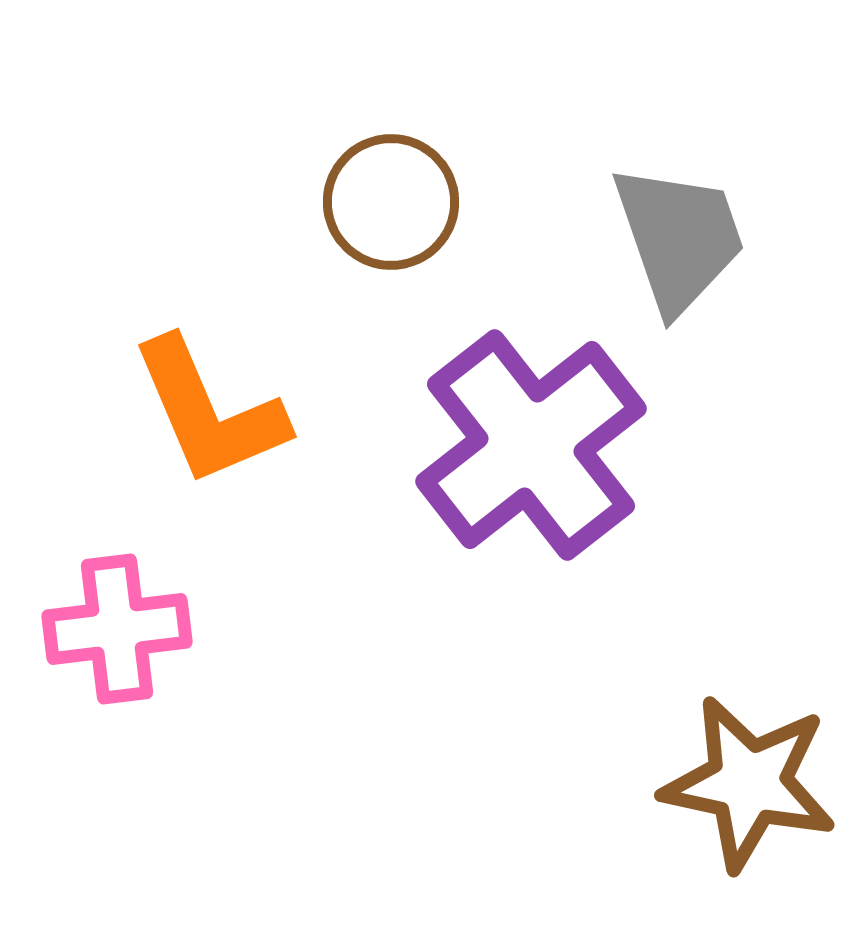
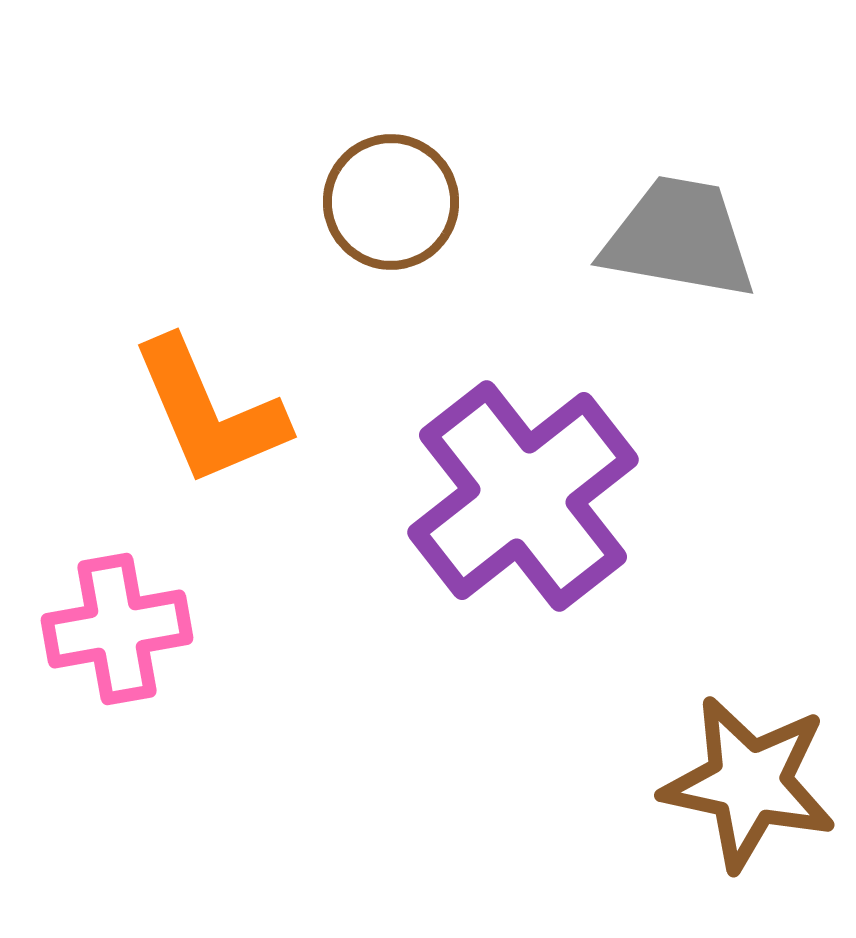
gray trapezoid: rotated 61 degrees counterclockwise
purple cross: moved 8 px left, 51 px down
pink cross: rotated 3 degrees counterclockwise
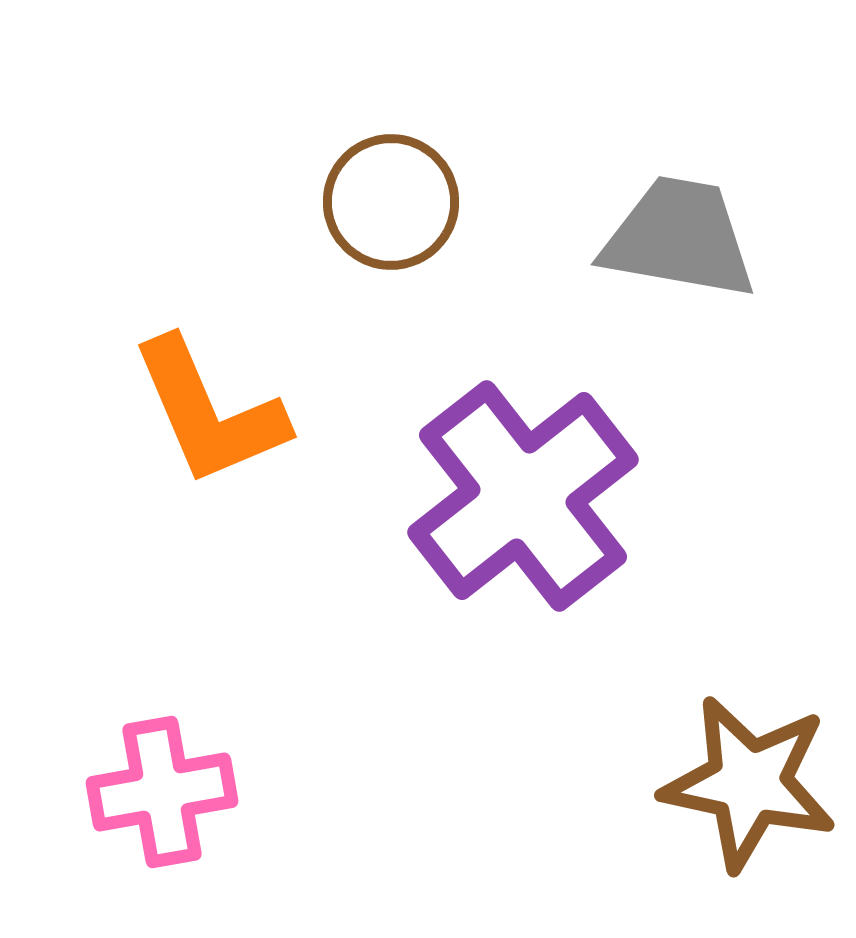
pink cross: moved 45 px right, 163 px down
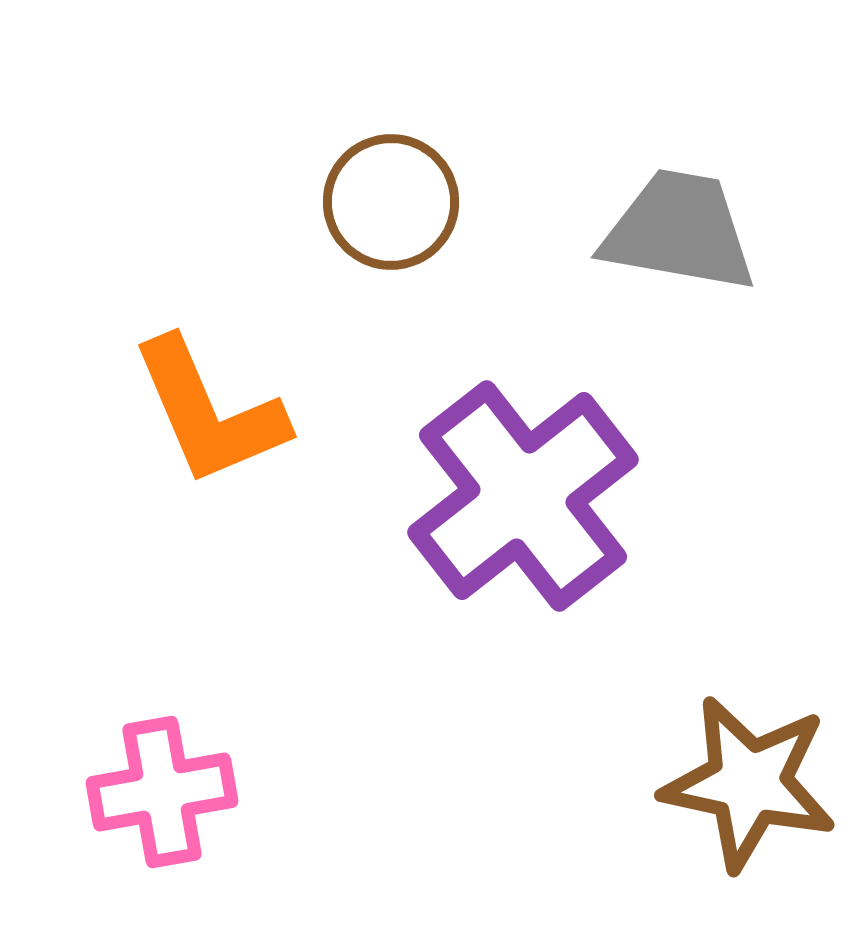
gray trapezoid: moved 7 px up
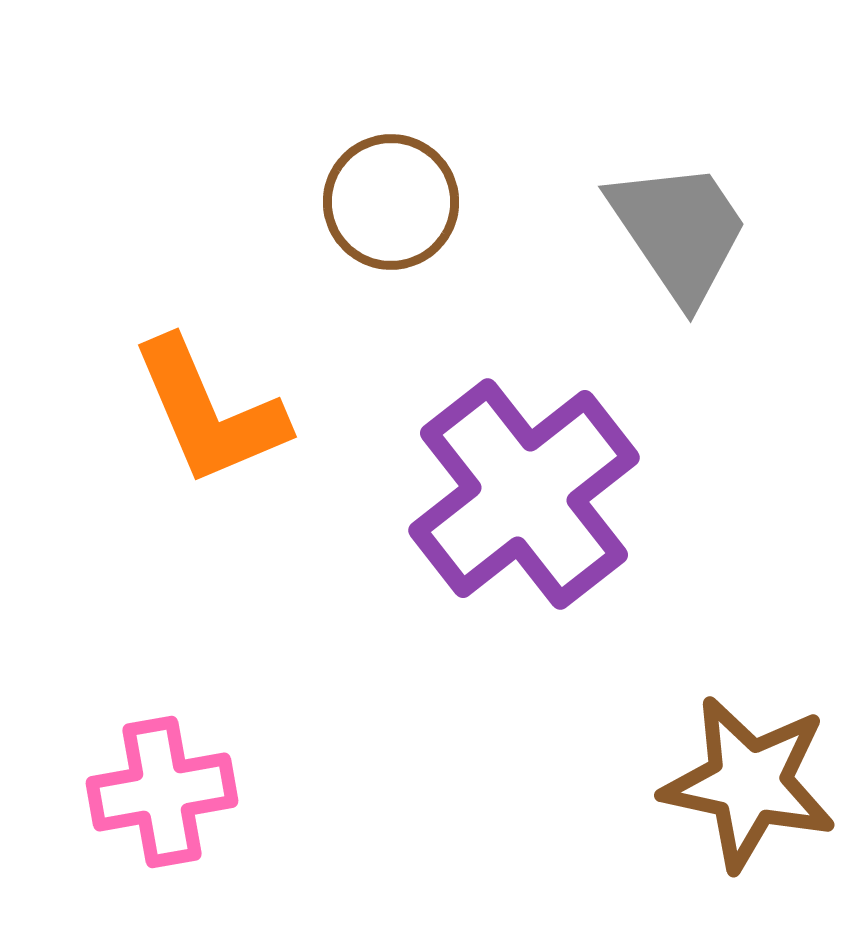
gray trapezoid: rotated 46 degrees clockwise
purple cross: moved 1 px right, 2 px up
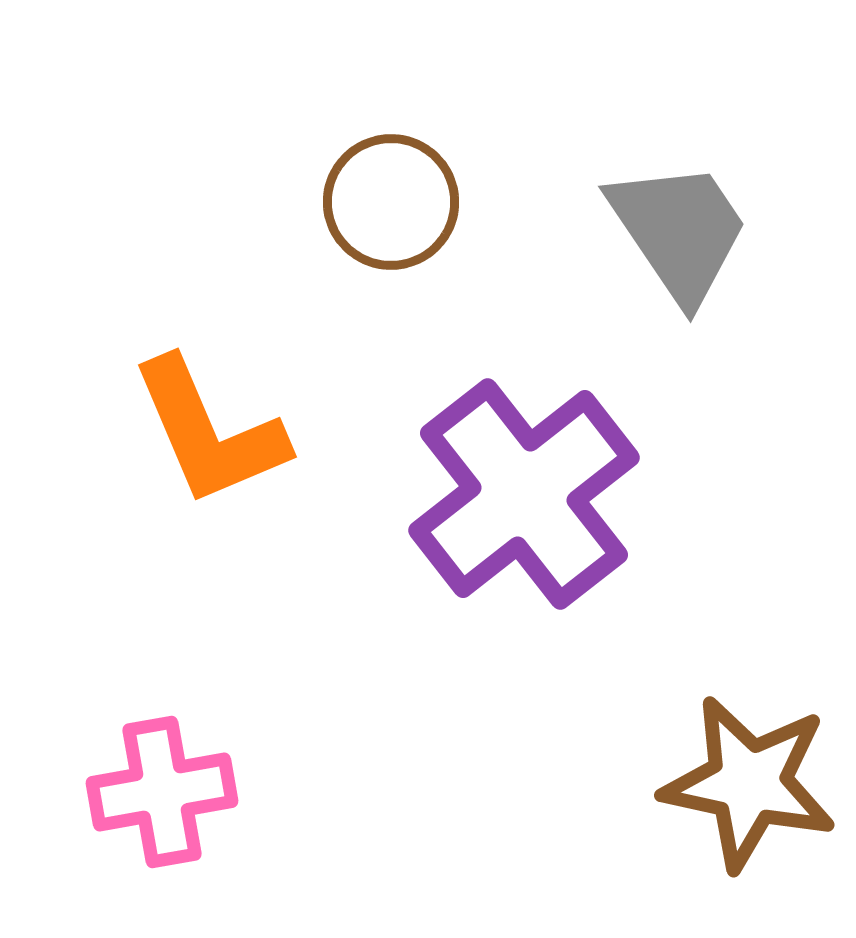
orange L-shape: moved 20 px down
